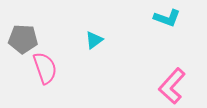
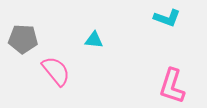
cyan triangle: rotated 42 degrees clockwise
pink semicircle: moved 11 px right, 3 px down; rotated 20 degrees counterclockwise
pink L-shape: rotated 24 degrees counterclockwise
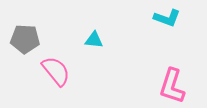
gray pentagon: moved 2 px right
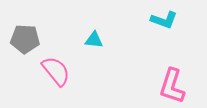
cyan L-shape: moved 3 px left, 2 px down
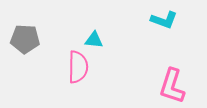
pink semicircle: moved 22 px right, 4 px up; rotated 40 degrees clockwise
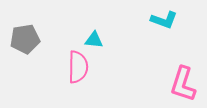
gray pentagon: rotated 12 degrees counterclockwise
pink L-shape: moved 11 px right, 2 px up
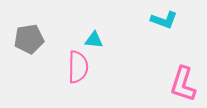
gray pentagon: moved 4 px right
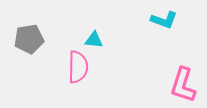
pink L-shape: moved 1 px down
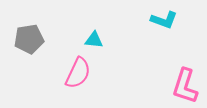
pink semicircle: moved 6 px down; rotated 24 degrees clockwise
pink L-shape: moved 2 px right, 1 px down
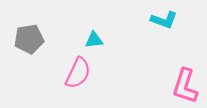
cyan triangle: rotated 12 degrees counterclockwise
